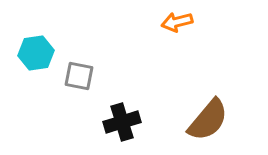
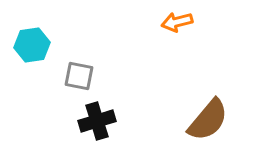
cyan hexagon: moved 4 px left, 8 px up
black cross: moved 25 px left, 1 px up
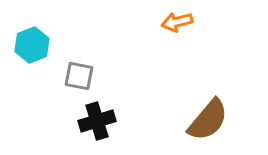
cyan hexagon: rotated 12 degrees counterclockwise
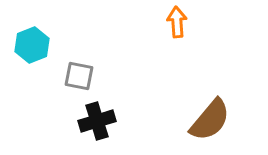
orange arrow: rotated 100 degrees clockwise
brown semicircle: moved 2 px right
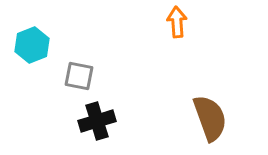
brown semicircle: moved 2 px up; rotated 60 degrees counterclockwise
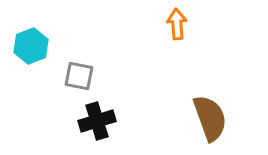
orange arrow: moved 2 px down
cyan hexagon: moved 1 px left, 1 px down
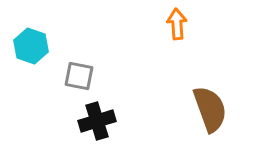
cyan hexagon: rotated 20 degrees counterclockwise
brown semicircle: moved 9 px up
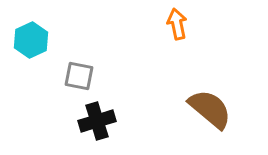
orange arrow: rotated 8 degrees counterclockwise
cyan hexagon: moved 6 px up; rotated 16 degrees clockwise
brown semicircle: rotated 30 degrees counterclockwise
